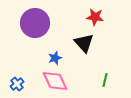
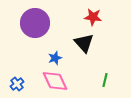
red star: moved 2 px left
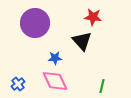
black triangle: moved 2 px left, 2 px up
blue star: rotated 16 degrees clockwise
green line: moved 3 px left, 6 px down
blue cross: moved 1 px right
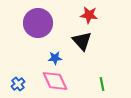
red star: moved 4 px left, 2 px up
purple circle: moved 3 px right
green line: moved 2 px up; rotated 24 degrees counterclockwise
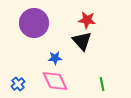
red star: moved 2 px left, 5 px down
purple circle: moved 4 px left
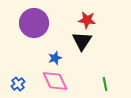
black triangle: rotated 15 degrees clockwise
blue star: rotated 16 degrees counterclockwise
green line: moved 3 px right
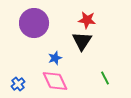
green line: moved 6 px up; rotated 16 degrees counterclockwise
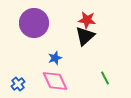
black triangle: moved 3 px right, 5 px up; rotated 15 degrees clockwise
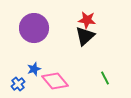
purple circle: moved 5 px down
blue star: moved 21 px left, 11 px down
pink diamond: rotated 16 degrees counterclockwise
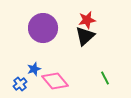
red star: rotated 18 degrees counterclockwise
purple circle: moved 9 px right
blue cross: moved 2 px right
